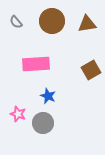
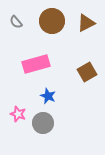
brown triangle: moved 1 px left, 1 px up; rotated 18 degrees counterclockwise
pink rectangle: rotated 12 degrees counterclockwise
brown square: moved 4 px left, 2 px down
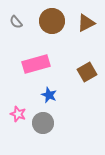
blue star: moved 1 px right, 1 px up
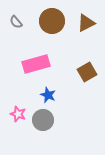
blue star: moved 1 px left
gray circle: moved 3 px up
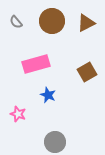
gray circle: moved 12 px right, 22 px down
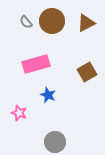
gray semicircle: moved 10 px right
pink star: moved 1 px right, 1 px up
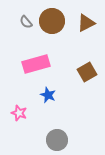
gray circle: moved 2 px right, 2 px up
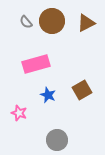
brown square: moved 5 px left, 18 px down
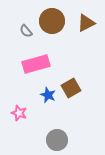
gray semicircle: moved 9 px down
brown square: moved 11 px left, 2 px up
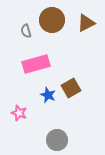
brown circle: moved 1 px up
gray semicircle: rotated 24 degrees clockwise
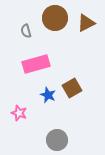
brown circle: moved 3 px right, 2 px up
brown square: moved 1 px right
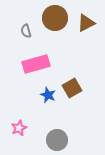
pink star: moved 15 px down; rotated 28 degrees clockwise
